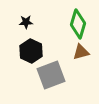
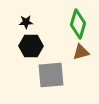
black hexagon: moved 5 px up; rotated 25 degrees counterclockwise
gray square: rotated 16 degrees clockwise
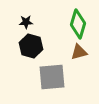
black hexagon: rotated 15 degrees clockwise
brown triangle: moved 2 px left
gray square: moved 1 px right, 2 px down
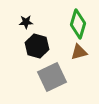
black hexagon: moved 6 px right
gray square: rotated 20 degrees counterclockwise
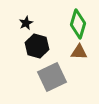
black star: moved 1 px down; rotated 24 degrees counterclockwise
brown triangle: rotated 18 degrees clockwise
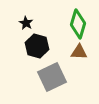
black star: rotated 16 degrees counterclockwise
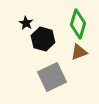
black hexagon: moved 6 px right, 7 px up
brown triangle: rotated 24 degrees counterclockwise
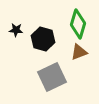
black star: moved 10 px left, 7 px down; rotated 24 degrees counterclockwise
